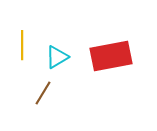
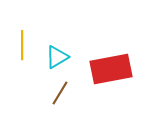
red rectangle: moved 13 px down
brown line: moved 17 px right
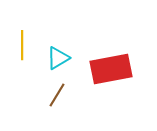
cyan triangle: moved 1 px right, 1 px down
brown line: moved 3 px left, 2 px down
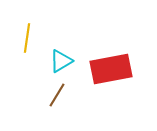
yellow line: moved 5 px right, 7 px up; rotated 8 degrees clockwise
cyan triangle: moved 3 px right, 3 px down
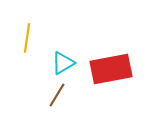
cyan triangle: moved 2 px right, 2 px down
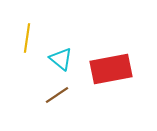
cyan triangle: moved 2 px left, 4 px up; rotated 50 degrees counterclockwise
brown line: rotated 25 degrees clockwise
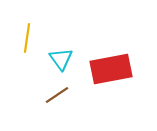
cyan triangle: rotated 15 degrees clockwise
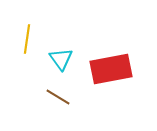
yellow line: moved 1 px down
brown line: moved 1 px right, 2 px down; rotated 65 degrees clockwise
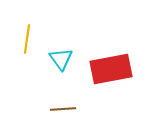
brown line: moved 5 px right, 12 px down; rotated 35 degrees counterclockwise
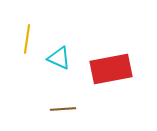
cyan triangle: moved 2 px left, 1 px up; rotated 30 degrees counterclockwise
